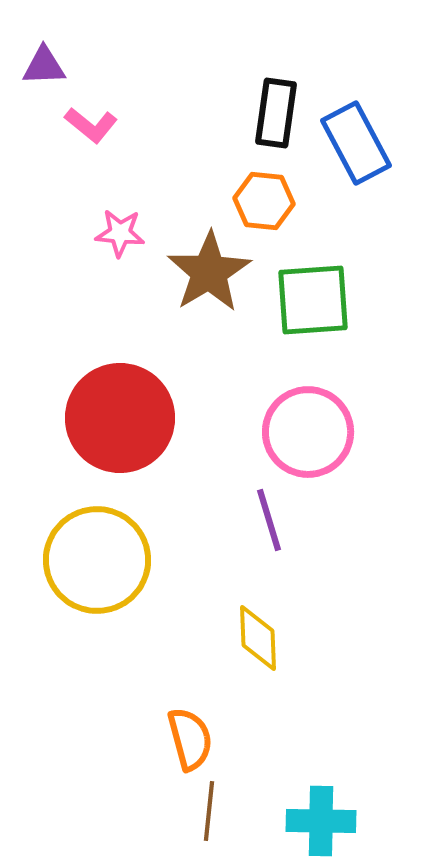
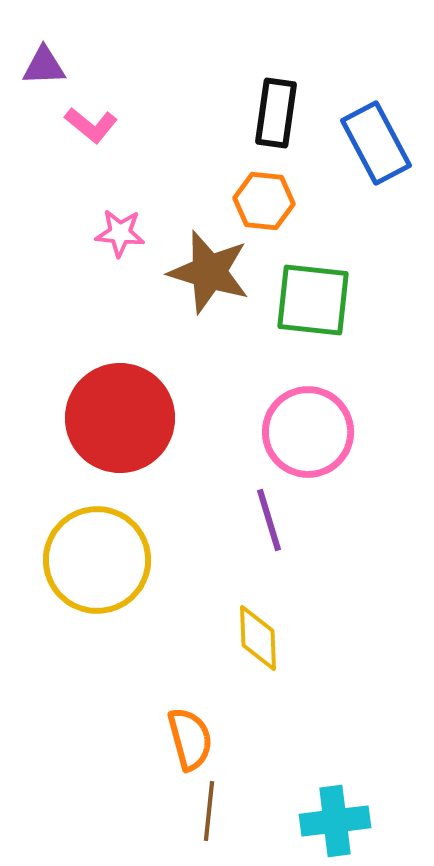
blue rectangle: moved 20 px right
brown star: rotated 24 degrees counterclockwise
green square: rotated 10 degrees clockwise
cyan cross: moved 14 px right; rotated 8 degrees counterclockwise
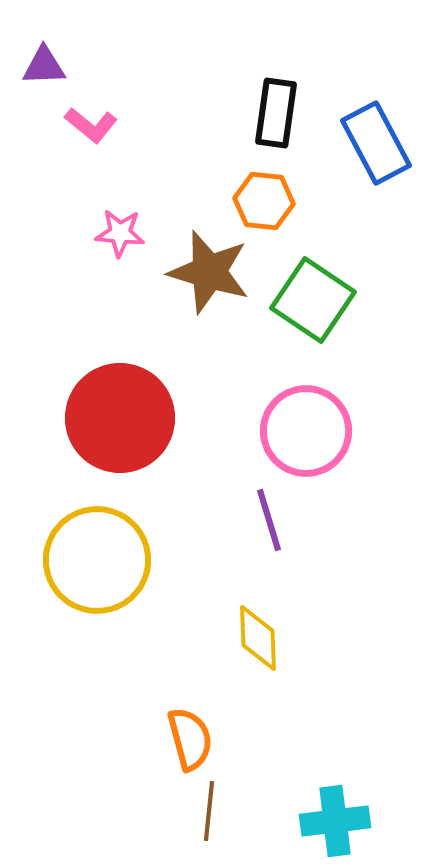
green square: rotated 28 degrees clockwise
pink circle: moved 2 px left, 1 px up
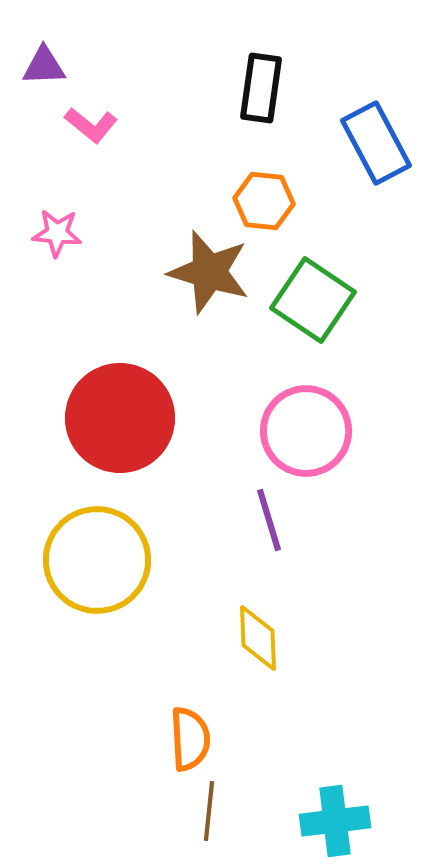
black rectangle: moved 15 px left, 25 px up
pink star: moved 63 px left
orange semicircle: rotated 12 degrees clockwise
